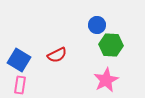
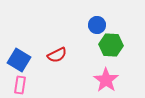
pink star: rotated 10 degrees counterclockwise
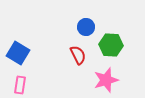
blue circle: moved 11 px left, 2 px down
red semicircle: moved 21 px right; rotated 90 degrees counterclockwise
blue square: moved 1 px left, 7 px up
pink star: rotated 20 degrees clockwise
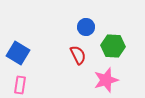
green hexagon: moved 2 px right, 1 px down
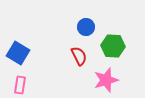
red semicircle: moved 1 px right, 1 px down
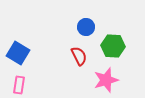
pink rectangle: moved 1 px left
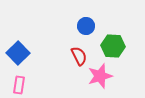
blue circle: moved 1 px up
blue square: rotated 15 degrees clockwise
pink star: moved 6 px left, 4 px up
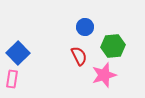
blue circle: moved 1 px left, 1 px down
green hexagon: rotated 10 degrees counterclockwise
pink star: moved 4 px right, 1 px up
pink rectangle: moved 7 px left, 6 px up
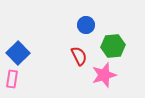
blue circle: moved 1 px right, 2 px up
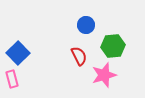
pink rectangle: rotated 24 degrees counterclockwise
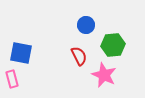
green hexagon: moved 1 px up
blue square: moved 3 px right; rotated 35 degrees counterclockwise
pink star: rotated 30 degrees counterclockwise
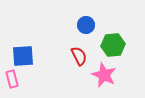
blue square: moved 2 px right, 3 px down; rotated 15 degrees counterclockwise
